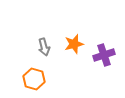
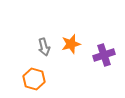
orange star: moved 3 px left
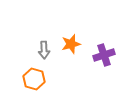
gray arrow: moved 3 px down; rotated 12 degrees clockwise
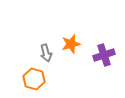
gray arrow: moved 2 px right, 3 px down; rotated 12 degrees counterclockwise
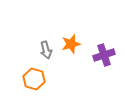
gray arrow: moved 3 px up
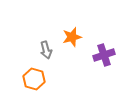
orange star: moved 1 px right, 7 px up
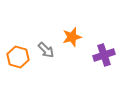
gray arrow: rotated 30 degrees counterclockwise
orange hexagon: moved 16 px left, 22 px up
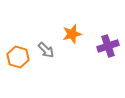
orange star: moved 3 px up
purple cross: moved 4 px right, 9 px up
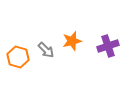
orange star: moved 7 px down
